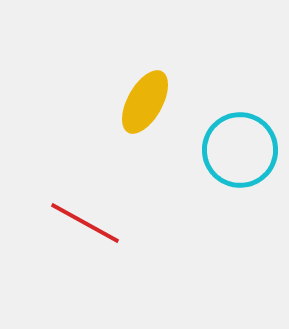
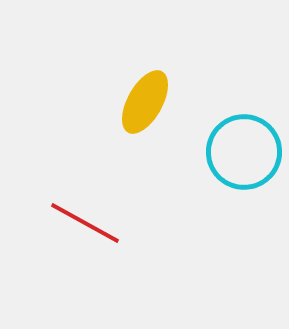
cyan circle: moved 4 px right, 2 px down
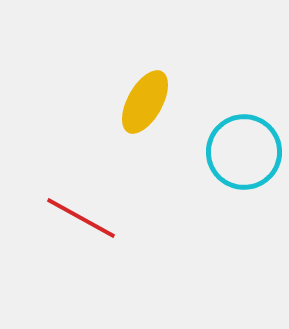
red line: moved 4 px left, 5 px up
